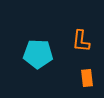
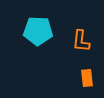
cyan pentagon: moved 23 px up
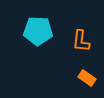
orange rectangle: rotated 48 degrees counterclockwise
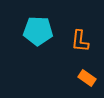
orange L-shape: moved 1 px left
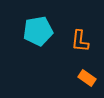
cyan pentagon: rotated 12 degrees counterclockwise
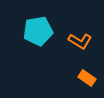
orange L-shape: rotated 65 degrees counterclockwise
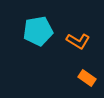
orange L-shape: moved 2 px left
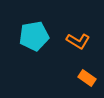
cyan pentagon: moved 4 px left, 5 px down
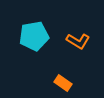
orange rectangle: moved 24 px left, 5 px down
